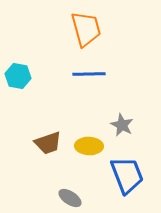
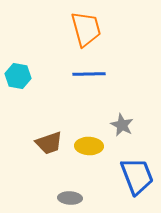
brown trapezoid: moved 1 px right
blue trapezoid: moved 10 px right, 1 px down
gray ellipse: rotated 30 degrees counterclockwise
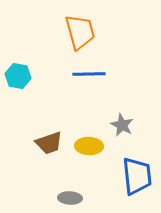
orange trapezoid: moved 6 px left, 3 px down
blue trapezoid: rotated 15 degrees clockwise
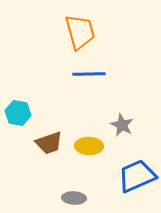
cyan hexagon: moved 37 px down
blue trapezoid: rotated 108 degrees counterclockwise
gray ellipse: moved 4 px right
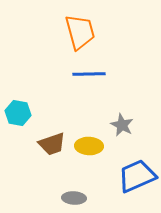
brown trapezoid: moved 3 px right, 1 px down
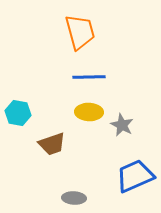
blue line: moved 3 px down
yellow ellipse: moved 34 px up
blue trapezoid: moved 2 px left
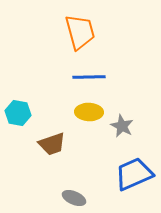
gray star: moved 1 px down
blue trapezoid: moved 1 px left, 2 px up
gray ellipse: rotated 20 degrees clockwise
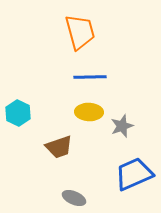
blue line: moved 1 px right
cyan hexagon: rotated 15 degrees clockwise
gray star: rotated 25 degrees clockwise
brown trapezoid: moved 7 px right, 3 px down
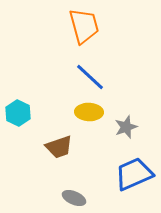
orange trapezoid: moved 4 px right, 6 px up
blue line: rotated 44 degrees clockwise
gray star: moved 4 px right, 1 px down
